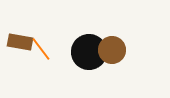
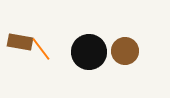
brown circle: moved 13 px right, 1 px down
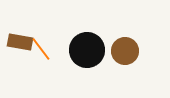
black circle: moved 2 px left, 2 px up
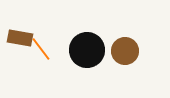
brown rectangle: moved 4 px up
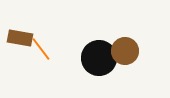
black circle: moved 12 px right, 8 px down
